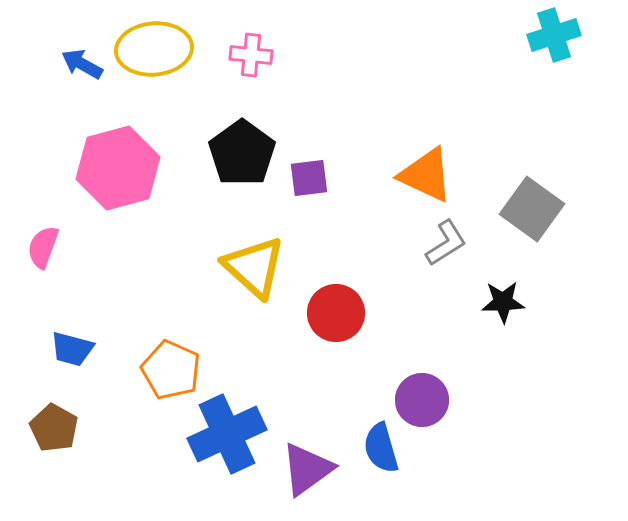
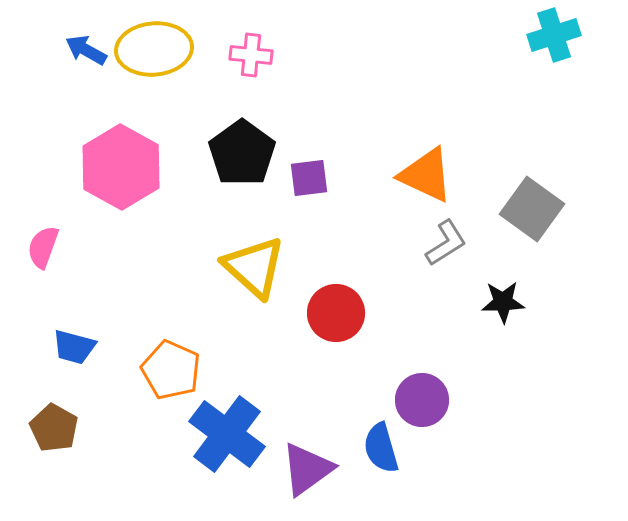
blue arrow: moved 4 px right, 14 px up
pink hexagon: moved 3 px right, 1 px up; rotated 16 degrees counterclockwise
blue trapezoid: moved 2 px right, 2 px up
blue cross: rotated 28 degrees counterclockwise
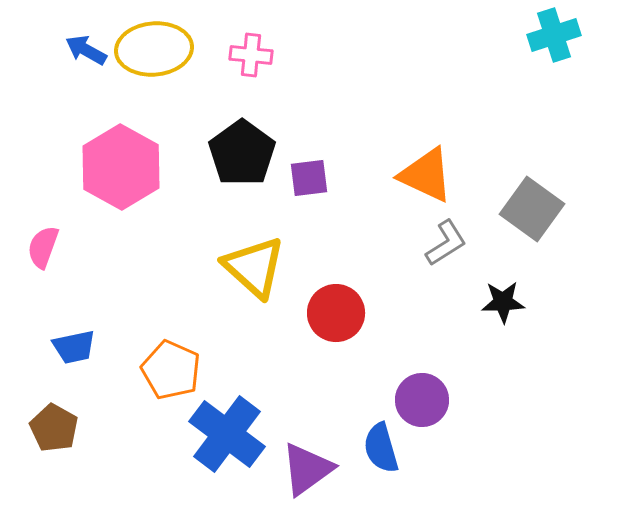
blue trapezoid: rotated 27 degrees counterclockwise
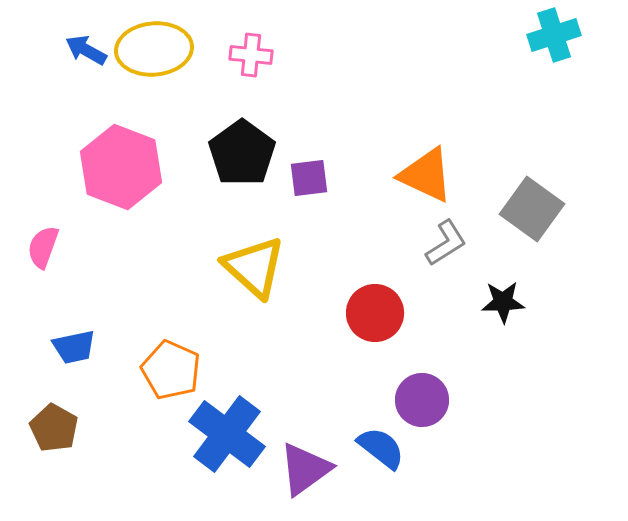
pink hexagon: rotated 8 degrees counterclockwise
red circle: moved 39 px right
blue semicircle: rotated 144 degrees clockwise
purple triangle: moved 2 px left
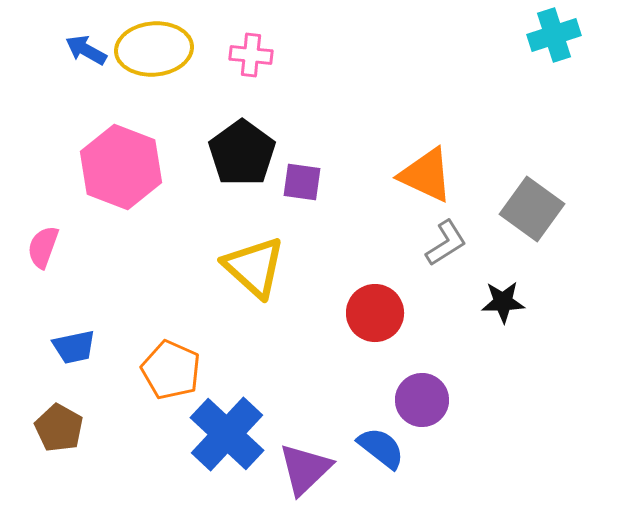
purple square: moved 7 px left, 4 px down; rotated 15 degrees clockwise
brown pentagon: moved 5 px right
blue cross: rotated 6 degrees clockwise
purple triangle: rotated 8 degrees counterclockwise
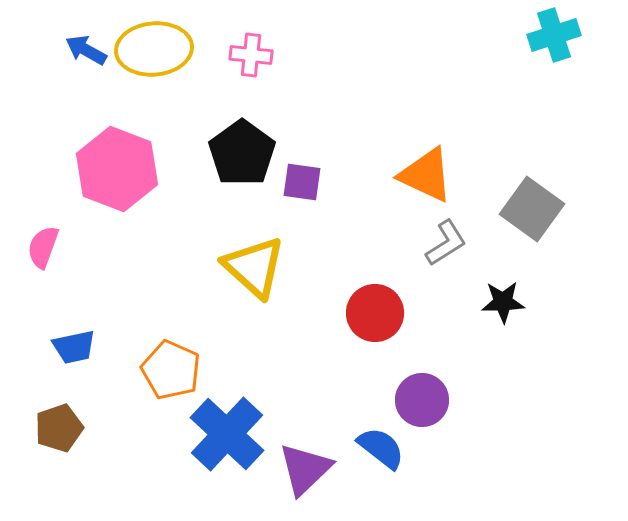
pink hexagon: moved 4 px left, 2 px down
brown pentagon: rotated 24 degrees clockwise
